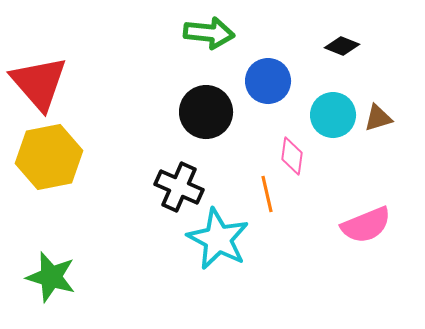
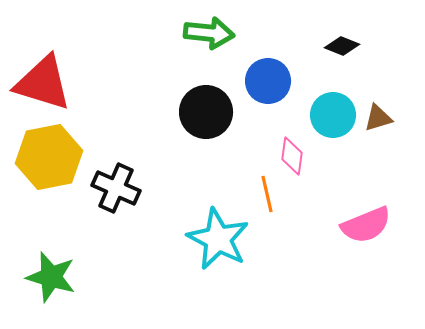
red triangle: moved 4 px right; rotated 32 degrees counterclockwise
black cross: moved 63 px left, 1 px down
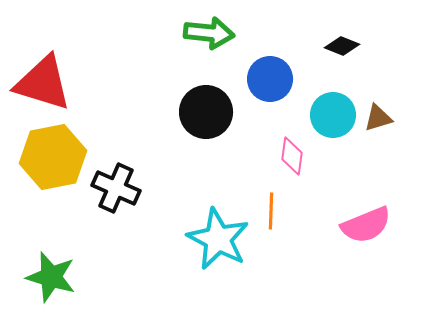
blue circle: moved 2 px right, 2 px up
yellow hexagon: moved 4 px right
orange line: moved 4 px right, 17 px down; rotated 15 degrees clockwise
